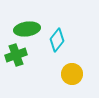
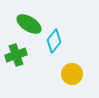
green ellipse: moved 2 px right, 5 px up; rotated 40 degrees clockwise
cyan diamond: moved 3 px left, 1 px down
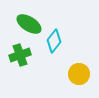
green cross: moved 4 px right
yellow circle: moved 7 px right
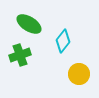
cyan diamond: moved 9 px right
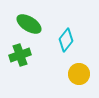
cyan diamond: moved 3 px right, 1 px up
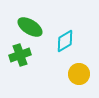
green ellipse: moved 1 px right, 3 px down
cyan diamond: moved 1 px left, 1 px down; rotated 20 degrees clockwise
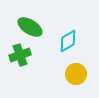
cyan diamond: moved 3 px right
yellow circle: moved 3 px left
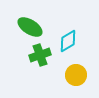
green cross: moved 20 px right
yellow circle: moved 1 px down
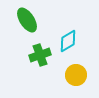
green ellipse: moved 3 px left, 7 px up; rotated 25 degrees clockwise
